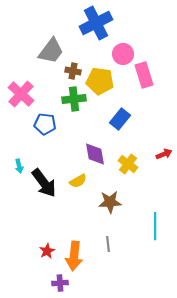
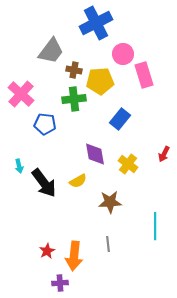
brown cross: moved 1 px right, 1 px up
yellow pentagon: rotated 12 degrees counterclockwise
red arrow: rotated 140 degrees clockwise
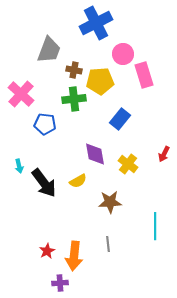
gray trapezoid: moved 2 px left, 1 px up; rotated 16 degrees counterclockwise
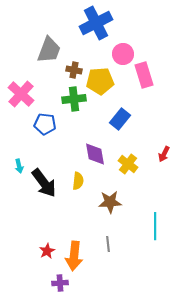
yellow semicircle: rotated 54 degrees counterclockwise
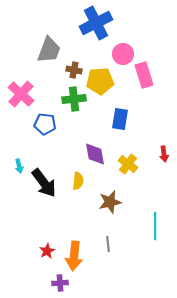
blue rectangle: rotated 30 degrees counterclockwise
red arrow: rotated 35 degrees counterclockwise
brown star: rotated 10 degrees counterclockwise
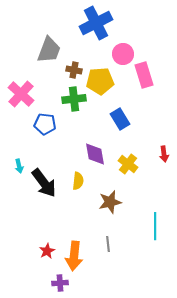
blue rectangle: rotated 40 degrees counterclockwise
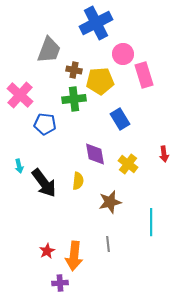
pink cross: moved 1 px left, 1 px down
cyan line: moved 4 px left, 4 px up
